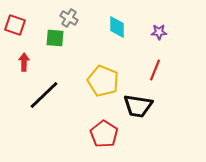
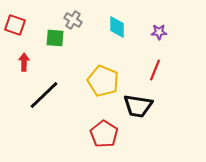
gray cross: moved 4 px right, 2 px down
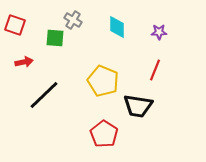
red arrow: rotated 78 degrees clockwise
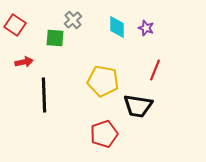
gray cross: rotated 18 degrees clockwise
red square: rotated 15 degrees clockwise
purple star: moved 13 px left, 4 px up; rotated 21 degrees clockwise
yellow pentagon: rotated 12 degrees counterclockwise
black line: rotated 48 degrees counterclockwise
red pentagon: rotated 20 degrees clockwise
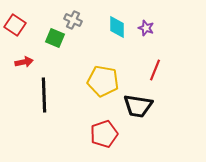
gray cross: rotated 24 degrees counterclockwise
green square: rotated 18 degrees clockwise
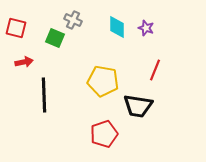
red square: moved 1 px right, 3 px down; rotated 20 degrees counterclockwise
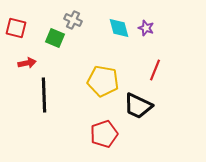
cyan diamond: moved 2 px right, 1 px down; rotated 15 degrees counterclockwise
red arrow: moved 3 px right, 1 px down
black trapezoid: rotated 16 degrees clockwise
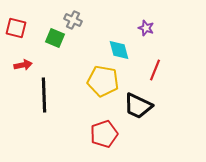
cyan diamond: moved 22 px down
red arrow: moved 4 px left, 2 px down
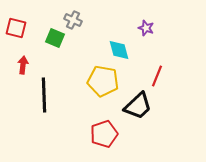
red arrow: rotated 72 degrees counterclockwise
red line: moved 2 px right, 6 px down
black trapezoid: rotated 68 degrees counterclockwise
